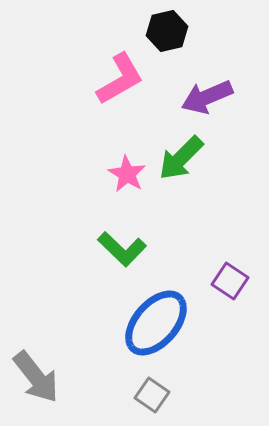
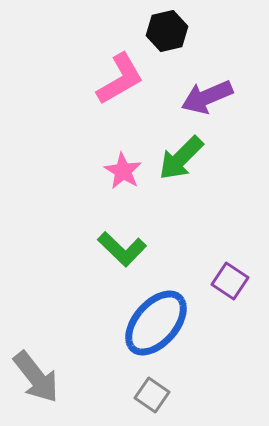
pink star: moved 4 px left, 3 px up
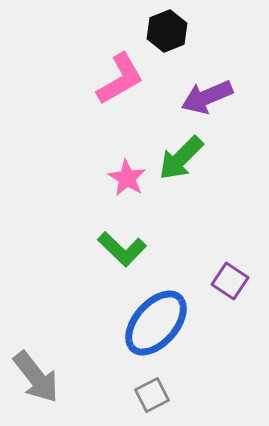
black hexagon: rotated 9 degrees counterclockwise
pink star: moved 4 px right, 7 px down
gray square: rotated 28 degrees clockwise
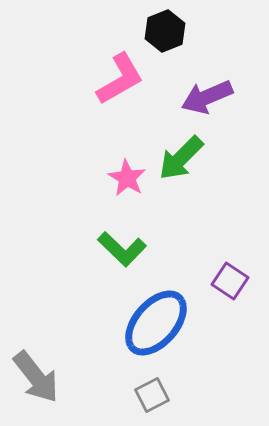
black hexagon: moved 2 px left
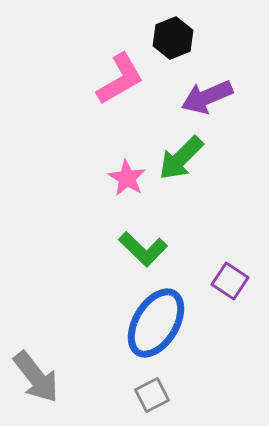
black hexagon: moved 8 px right, 7 px down
green L-shape: moved 21 px right
blue ellipse: rotated 10 degrees counterclockwise
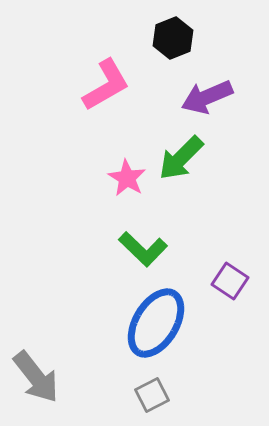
pink L-shape: moved 14 px left, 6 px down
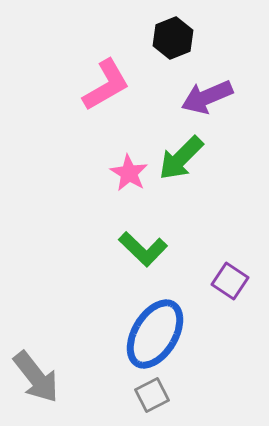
pink star: moved 2 px right, 5 px up
blue ellipse: moved 1 px left, 11 px down
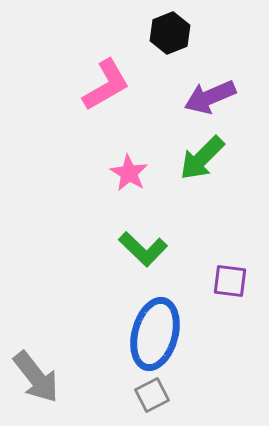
black hexagon: moved 3 px left, 5 px up
purple arrow: moved 3 px right
green arrow: moved 21 px right
purple square: rotated 27 degrees counterclockwise
blue ellipse: rotated 16 degrees counterclockwise
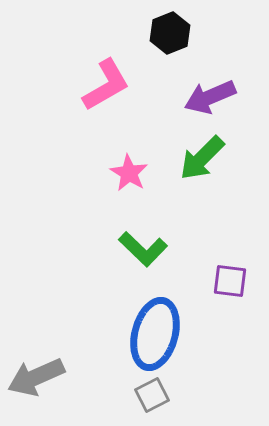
gray arrow: rotated 104 degrees clockwise
